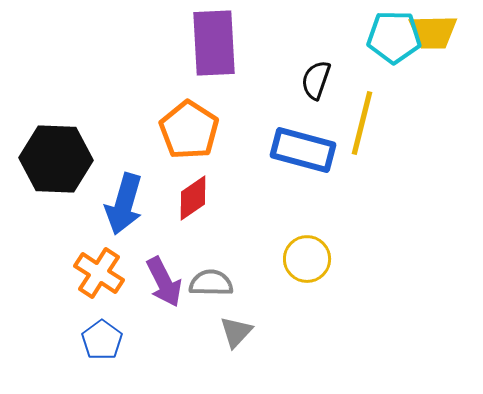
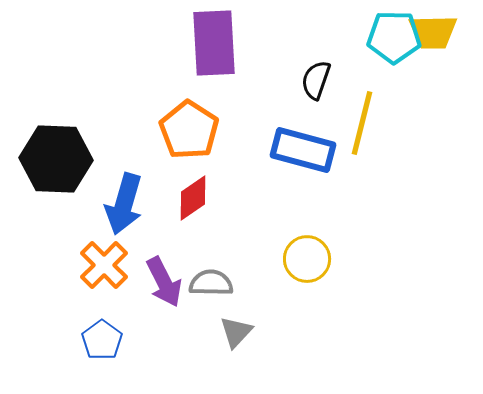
orange cross: moved 5 px right, 8 px up; rotated 12 degrees clockwise
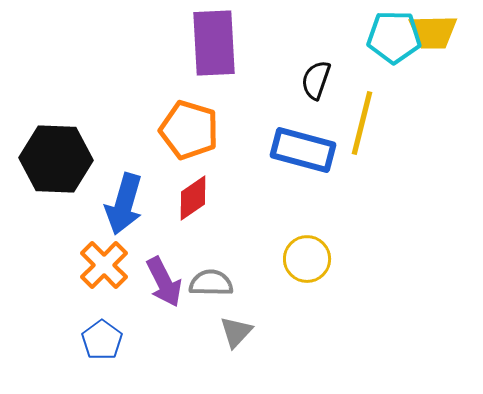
orange pentagon: rotated 16 degrees counterclockwise
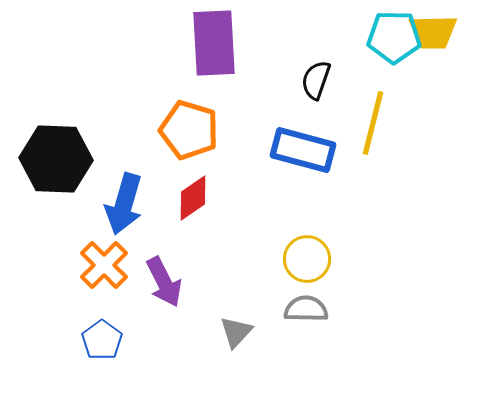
yellow line: moved 11 px right
gray semicircle: moved 95 px right, 26 px down
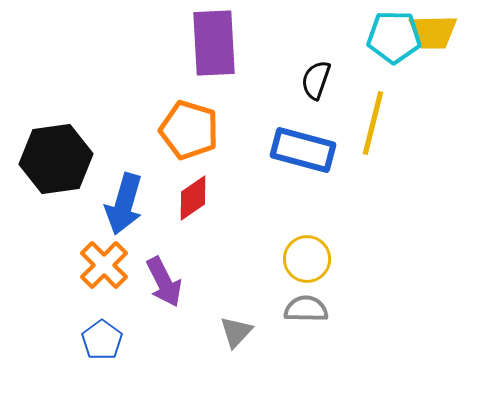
black hexagon: rotated 10 degrees counterclockwise
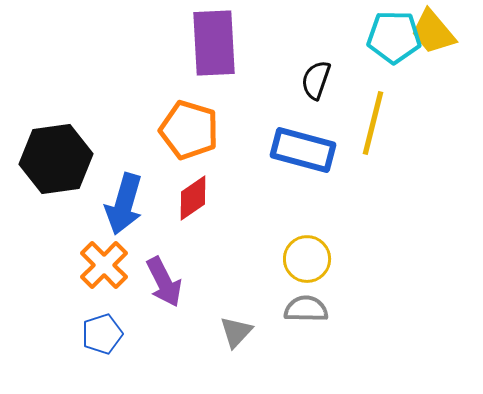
yellow trapezoid: rotated 51 degrees clockwise
blue pentagon: moved 6 px up; rotated 18 degrees clockwise
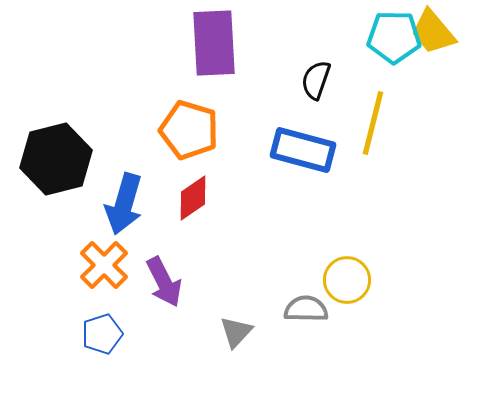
black hexagon: rotated 6 degrees counterclockwise
yellow circle: moved 40 px right, 21 px down
